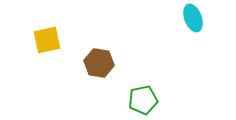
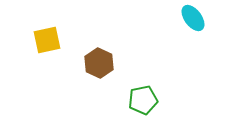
cyan ellipse: rotated 16 degrees counterclockwise
brown hexagon: rotated 16 degrees clockwise
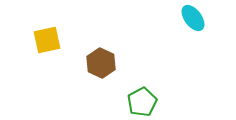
brown hexagon: moved 2 px right
green pentagon: moved 1 px left, 2 px down; rotated 16 degrees counterclockwise
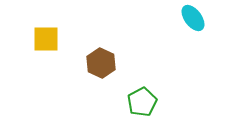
yellow square: moved 1 px left, 1 px up; rotated 12 degrees clockwise
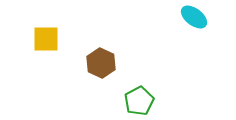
cyan ellipse: moved 1 px right, 1 px up; rotated 16 degrees counterclockwise
green pentagon: moved 3 px left, 1 px up
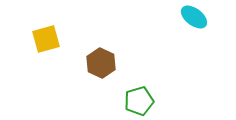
yellow square: rotated 16 degrees counterclockwise
green pentagon: rotated 12 degrees clockwise
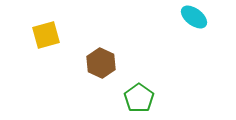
yellow square: moved 4 px up
green pentagon: moved 3 px up; rotated 20 degrees counterclockwise
